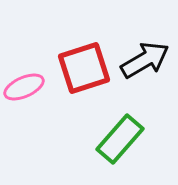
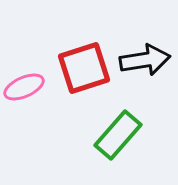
black arrow: rotated 21 degrees clockwise
green rectangle: moved 2 px left, 4 px up
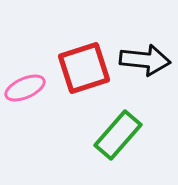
black arrow: rotated 15 degrees clockwise
pink ellipse: moved 1 px right, 1 px down
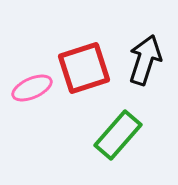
black arrow: rotated 78 degrees counterclockwise
pink ellipse: moved 7 px right
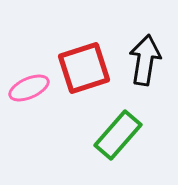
black arrow: rotated 9 degrees counterclockwise
pink ellipse: moved 3 px left
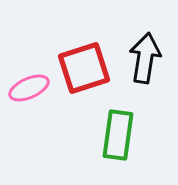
black arrow: moved 2 px up
green rectangle: rotated 33 degrees counterclockwise
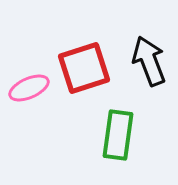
black arrow: moved 4 px right, 3 px down; rotated 30 degrees counterclockwise
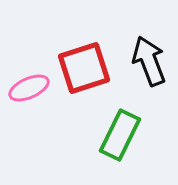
green rectangle: moved 2 px right; rotated 18 degrees clockwise
